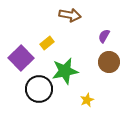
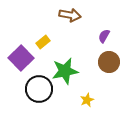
yellow rectangle: moved 4 px left, 1 px up
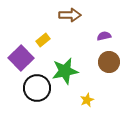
brown arrow: rotated 10 degrees counterclockwise
purple semicircle: rotated 48 degrees clockwise
yellow rectangle: moved 2 px up
black circle: moved 2 px left, 1 px up
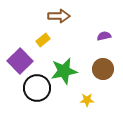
brown arrow: moved 11 px left, 1 px down
purple square: moved 1 px left, 3 px down
brown circle: moved 6 px left, 7 px down
green star: moved 1 px left
yellow star: rotated 24 degrees clockwise
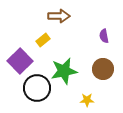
purple semicircle: rotated 88 degrees counterclockwise
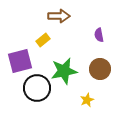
purple semicircle: moved 5 px left, 1 px up
purple square: rotated 30 degrees clockwise
brown circle: moved 3 px left
yellow star: rotated 24 degrees counterclockwise
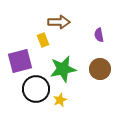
brown arrow: moved 6 px down
yellow rectangle: rotated 72 degrees counterclockwise
green star: moved 1 px left, 2 px up
black circle: moved 1 px left, 1 px down
yellow star: moved 27 px left
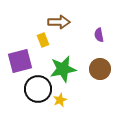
black circle: moved 2 px right
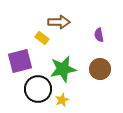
yellow rectangle: moved 1 px left, 2 px up; rotated 32 degrees counterclockwise
yellow star: moved 2 px right
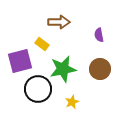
yellow rectangle: moved 6 px down
yellow star: moved 10 px right, 2 px down
